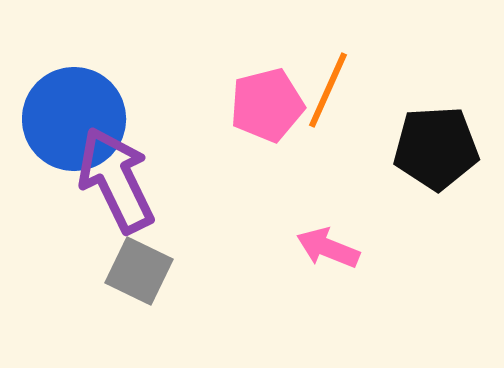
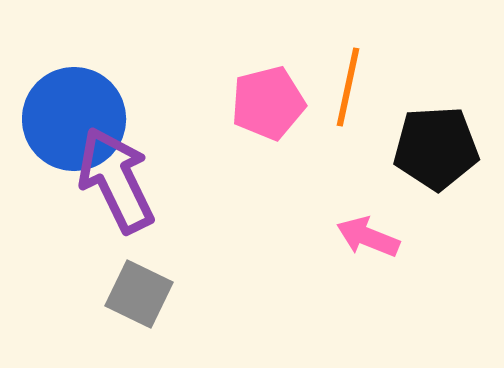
orange line: moved 20 px right, 3 px up; rotated 12 degrees counterclockwise
pink pentagon: moved 1 px right, 2 px up
pink arrow: moved 40 px right, 11 px up
gray square: moved 23 px down
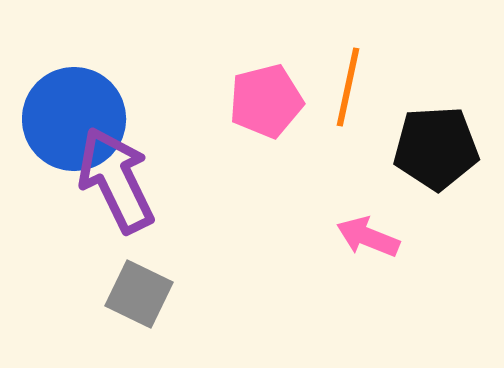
pink pentagon: moved 2 px left, 2 px up
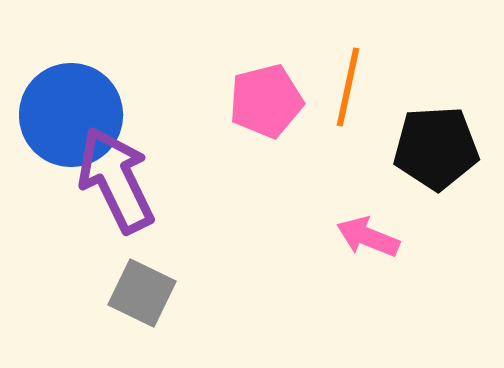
blue circle: moved 3 px left, 4 px up
gray square: moved 3 px right, 1 px up
